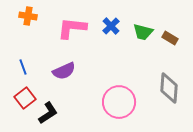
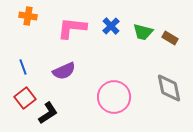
gray diamond: rotated 16 degrees counterclockwise
pink circle: moved 5 px left, 5 px up
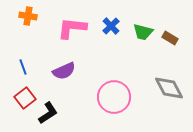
gray diamond: rotated 16 degrees counterclockwise
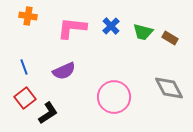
blue line: moved 1 px right
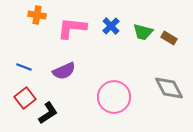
orange cross: moved 9 px right, 1 px up
brown rectangle: moved 1 px left
blue line: rotated 49 degrees counterclockwise
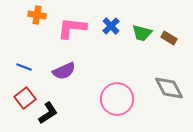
green trapezoid: moved 1 px left, 1 px down
pink circle: moved 3 px right, 2 px down
